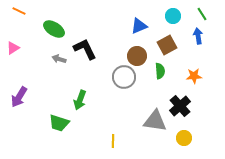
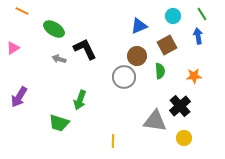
orange line: moved 3 px right
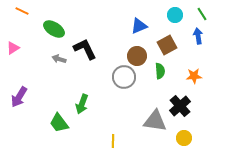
cyan circle: moved 2 px right, 1 px up
green arrow: moved 2 px right, 4 px down
green trapezoid: rotated 35 degrees clockwise
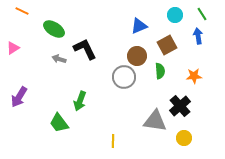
green arrow: moved 2 px left, 3 px up
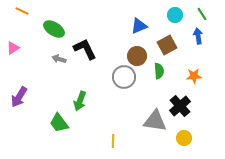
green semicircle: moved 1 px left
